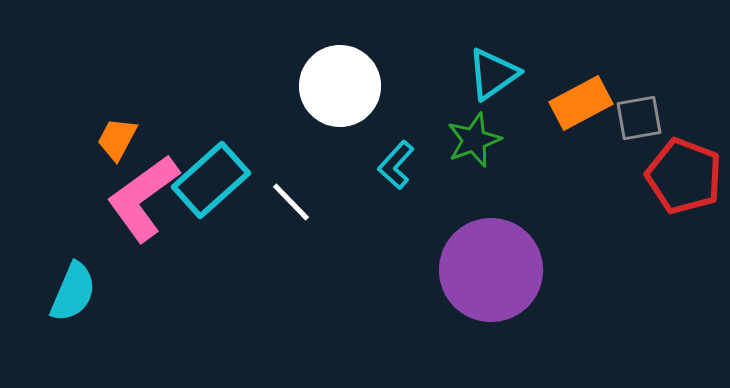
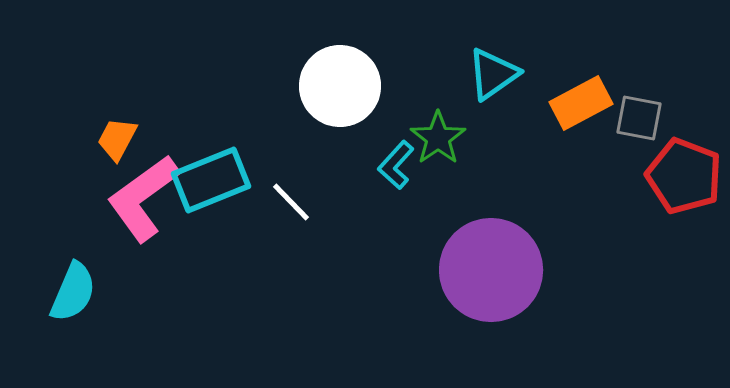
gray square: rotated 21 degrees clockwise
green star: moved 36 px left, 2 px up; rotated 14 degrees counterclockwise
cyan rectangle: rotated 20 degrees clockwise
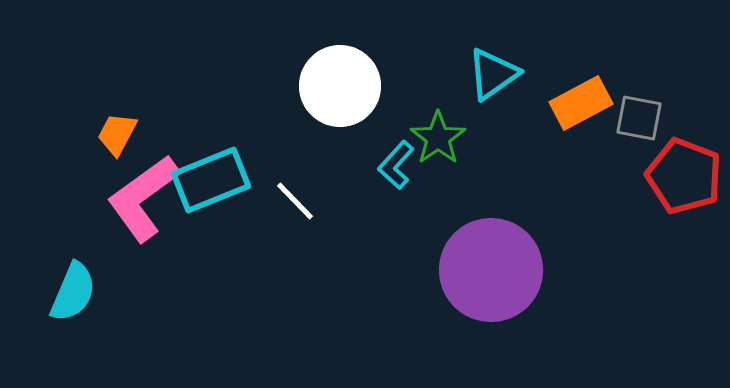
orange trapezoid: moved 5 px up
white line: moved 4 px right, 1 px up
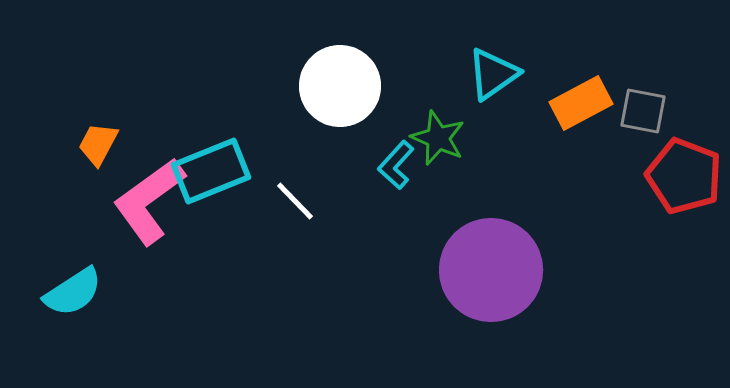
gray square: moved 4 px right, 7 px up
orange trapezoid: moved 19 px left, 10 px down
green star: rotated 14 degrees counterclockwise
cyan rectangle: moved 9 px up
pink L-shape: moved 6 px right, 3 px down
cyan semicircle: rotated 34 degrees clockwise
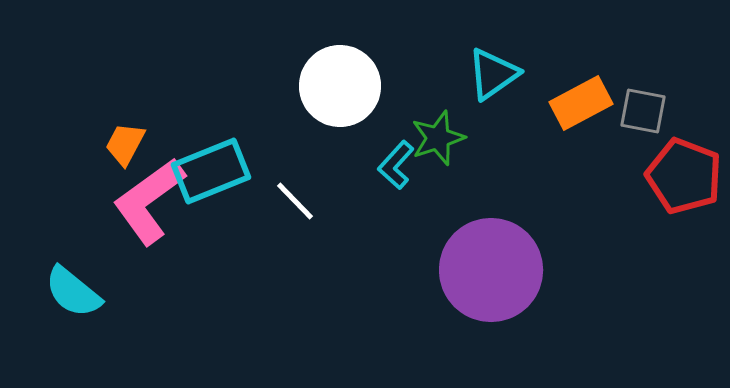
green star: rotated 30 degrees clockwise
orange trapezoid: moved 27 px right
cyan semicircle: rotated 72 degrees clockwise
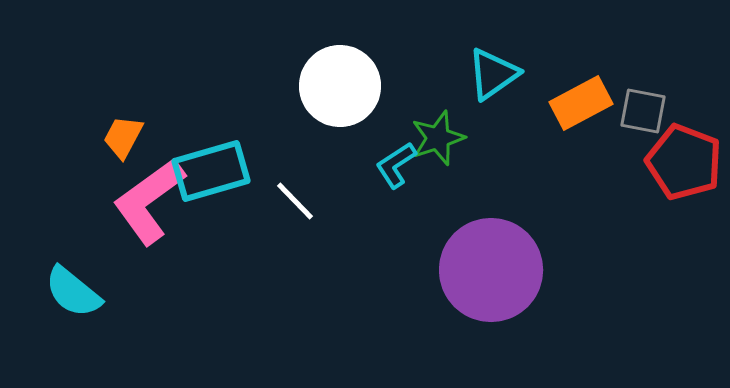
orange trapezoid: moved 2 px left, 7 px up
cyan L-shape: rotated 15 degrees clockwise
cyan rectangle: rotated 6 degrees clockwise
red pentagon: moved 14 px up
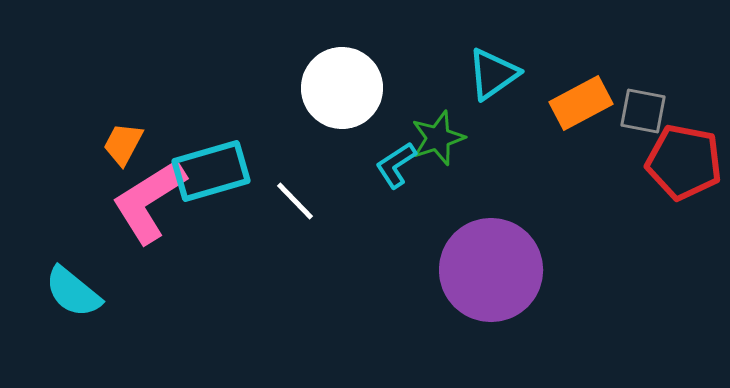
white circle: moved 2 px right, 2 px down
orange trapezoid: moved 7 px down
red pentagon: rotated 10 degrees counterclockwise
pink L-shape: rotated 4 degrees clockwise
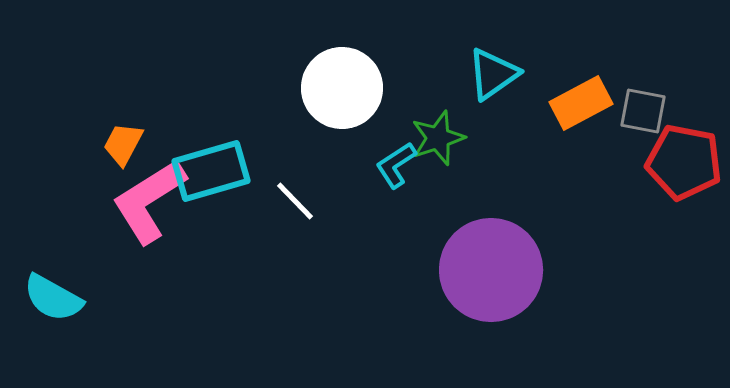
cyan semicircle: moved 20 px left, 6 px down; rotated 10 degrees counterclockwise
